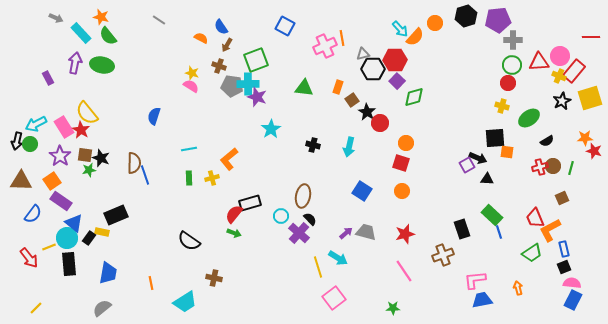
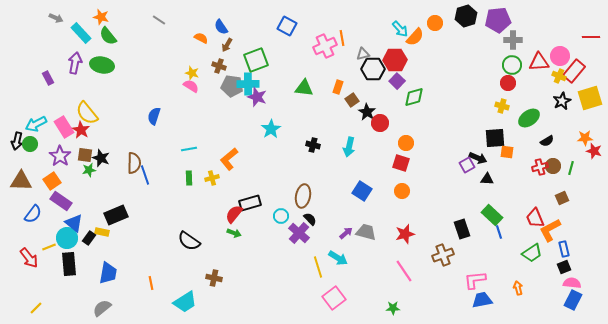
blue square at (285, 26): moved 2 px right
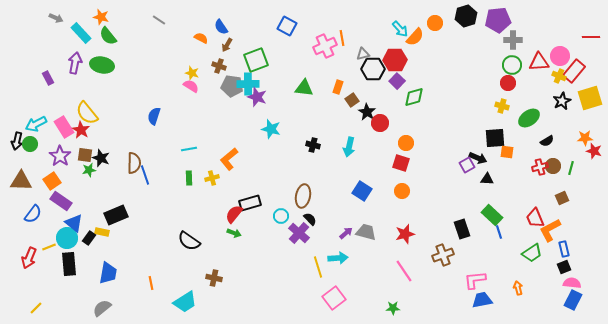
cyan star at (271, 129): rotated 24 degrees counterclockwise
red arrow at (29, 258): rotated 60 degrees clockwise
cyan arrow at (338, 258): rotated 36 degrees counterclockwise
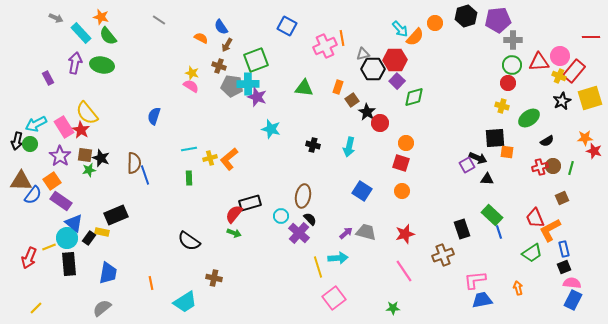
yellow cross at (212, 178): moved 2 px left, 20 px up
blue semicircle at (33, 214): moved 19 px up
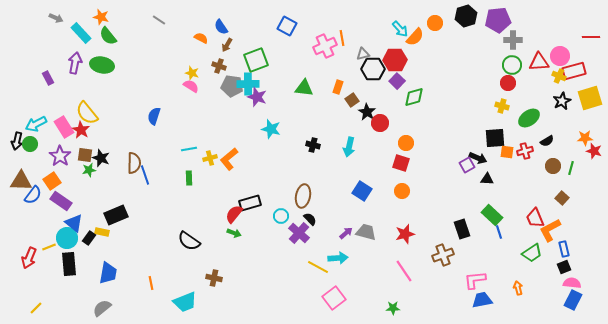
red rectangle at (574, 71): rotated 35 degrees clockwise
red cross at (540, 167): moved 15 px left, 16 px up
brown square at (562, 198): rotated 24 degrees counterclockwise
yellow line at (318, 267): rotated 45 degrees counterclockwise
cyan trapezoid at (185, 302): rotated 10 degrees clockwise
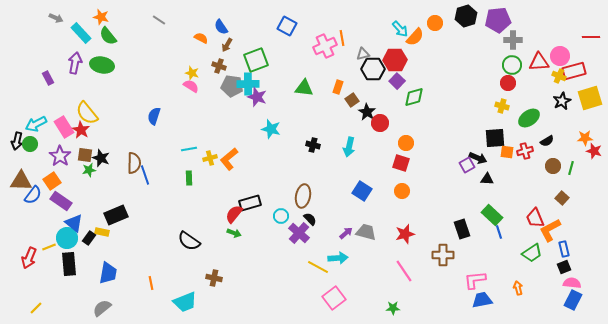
brown cross at (443, 255): rotated 20 degrees clockwise
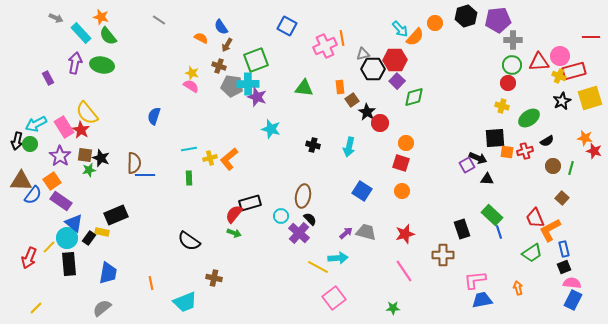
orange rectangle at (338, 87): moved 2 px right; rotated 24 degrees counterclockwise
orange star at (585, 138): rotated 14 degrees clockwise
blue line at (145, 175): rotated 72 degrees counterclockwise
yellow line at (49, 247): rotated 24 degrees counterclockwise
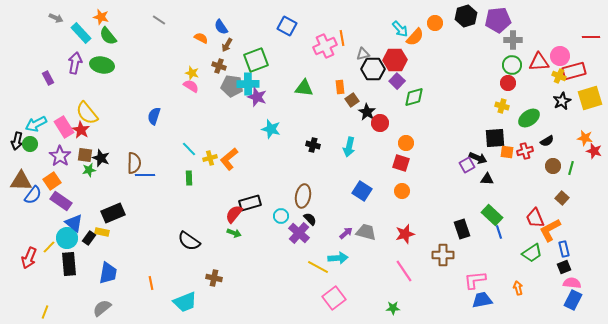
cyan line at (189, 149): rotated 56 degrees clockwise
black rectangle at (116, 215): moved 3 px left, 2 px up
yellow line at (36, 308): moved 9 px right, 4 px down; rotated 24 degrees counterclockwise
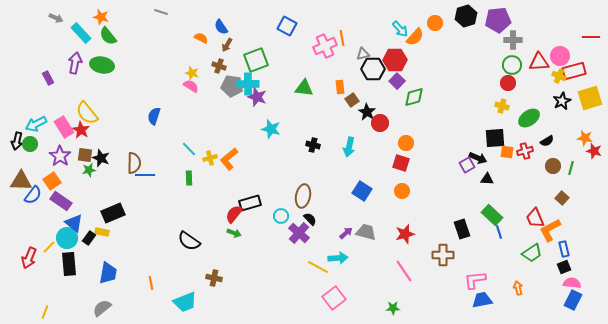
gray line at (159, 20): moved 2 px right, 8 px up; rotated 16 degrees counterclockwise
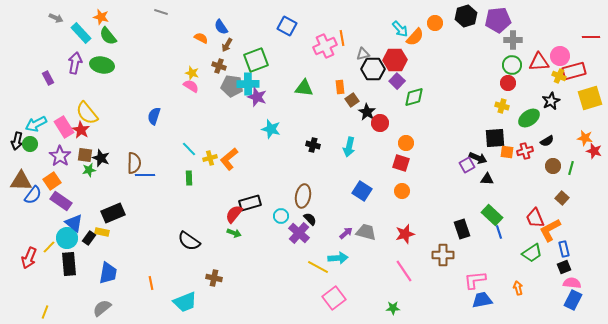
black star at (562, 101): moved 11 px left
